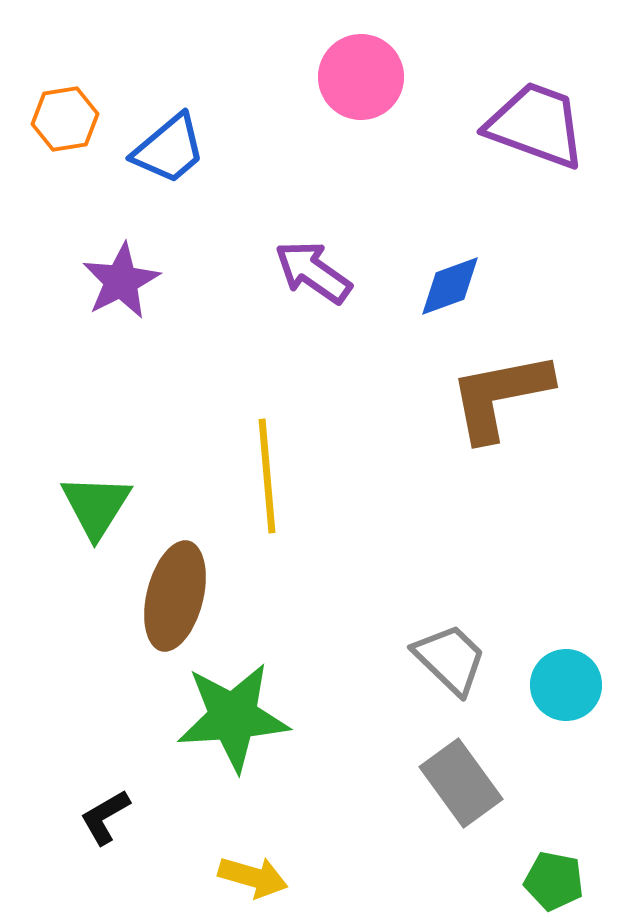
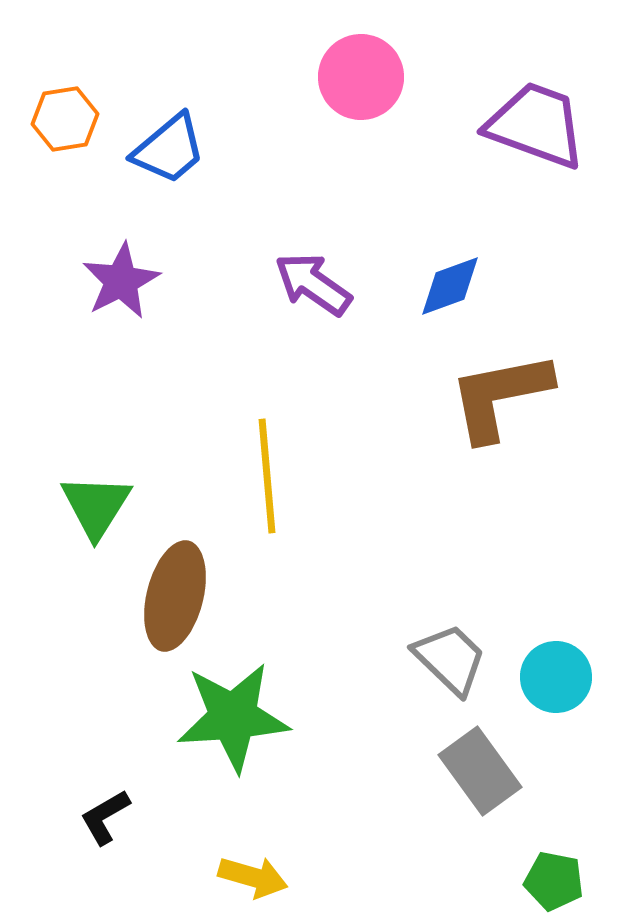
purple arrow: moved 12 px down
cyan circle: moved 10 px left, 8 px up
gray rectangle: moved 19 px right, 12 px up
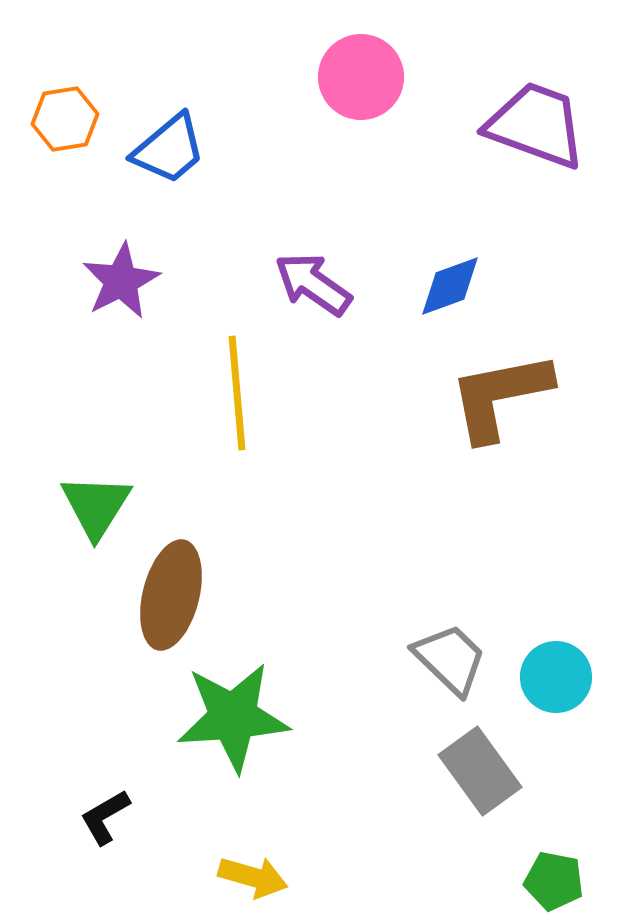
yellow line: moved 30 px left, 83 px up
brown ellipse: moved 4 px left, 1 px up
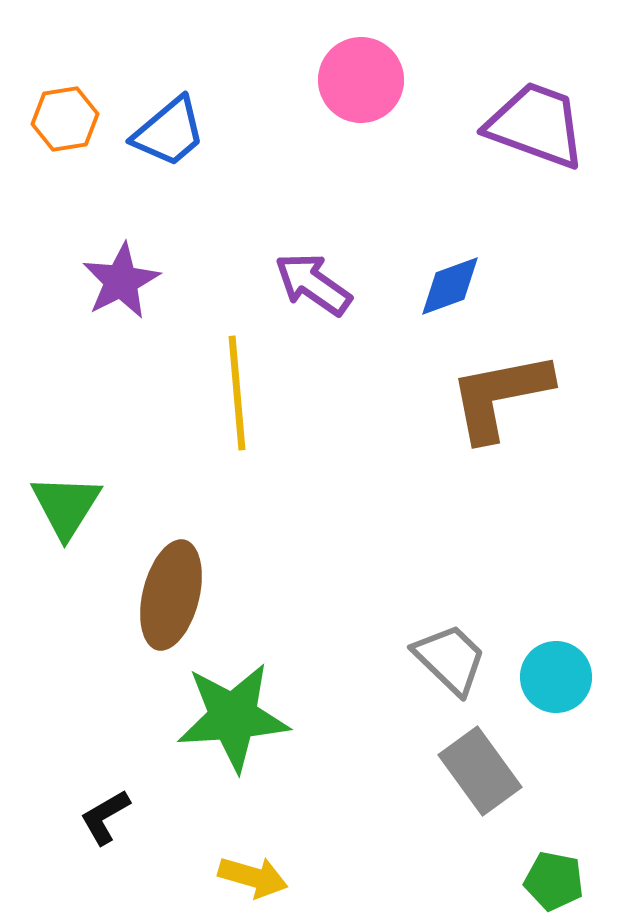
pink circle: moved 3 px down
blue trapezoid: moved 17 px up
green triangle: moved 30 px left
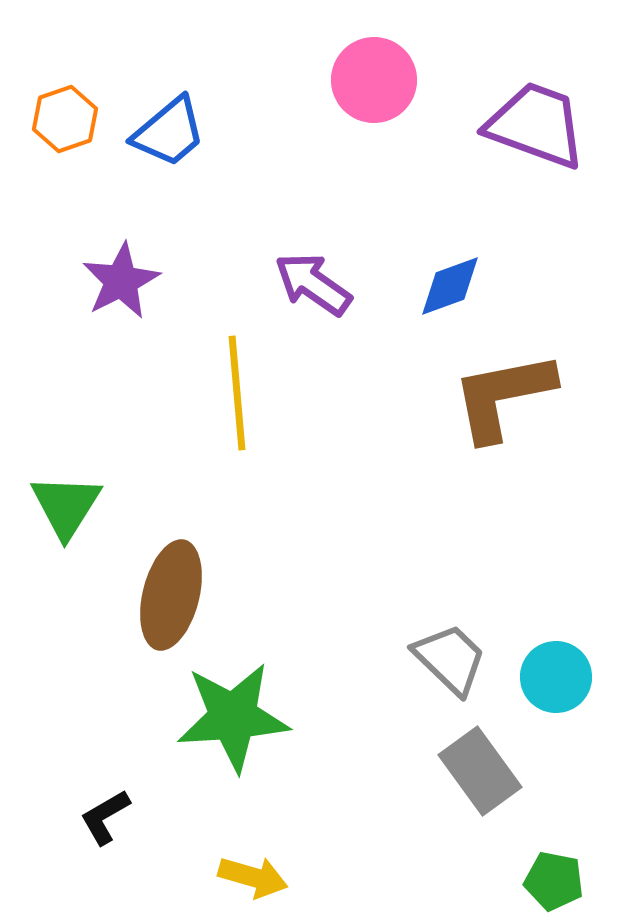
pink circle: moved 13 px right
orange hexagon: rotated 10 degrees counterclockwise
brown L-shape: moved 3 px right
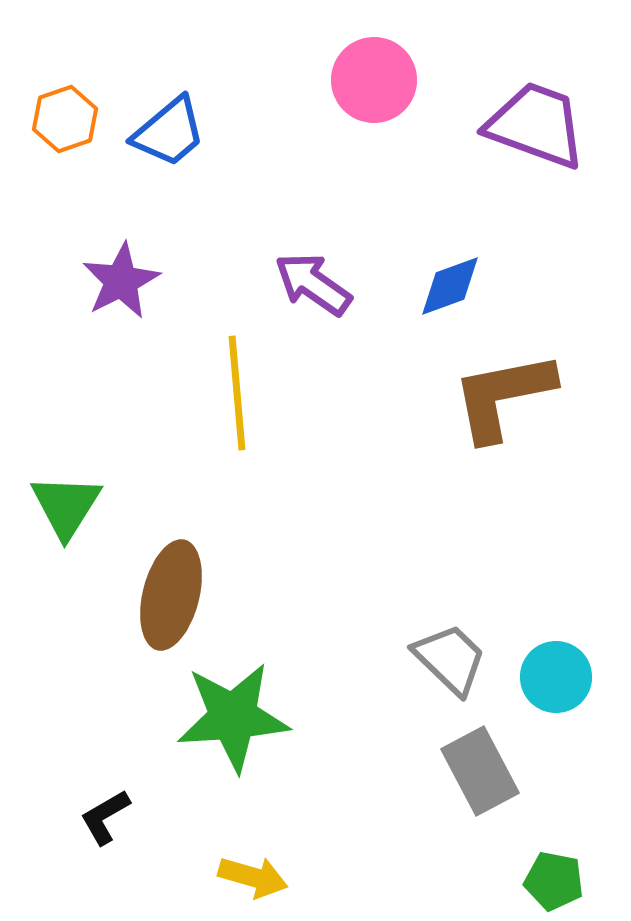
gray rectangle: rotated 8 degrees clockwise
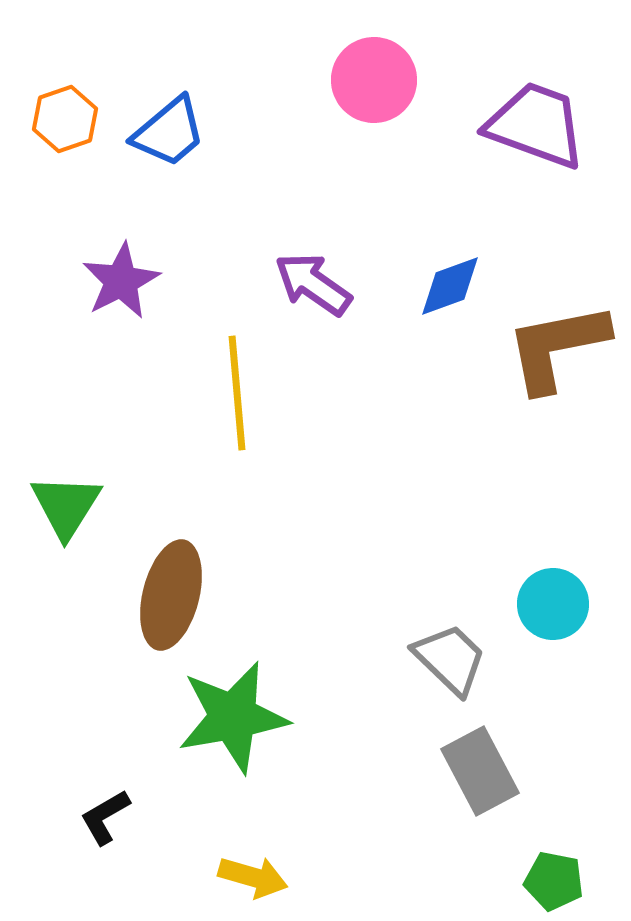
brown L-shape: moved 54 px right, 49 px up
cyan circle: moved 3 px left, 73 px up
green star: rotated 6 degrees counterclockwise
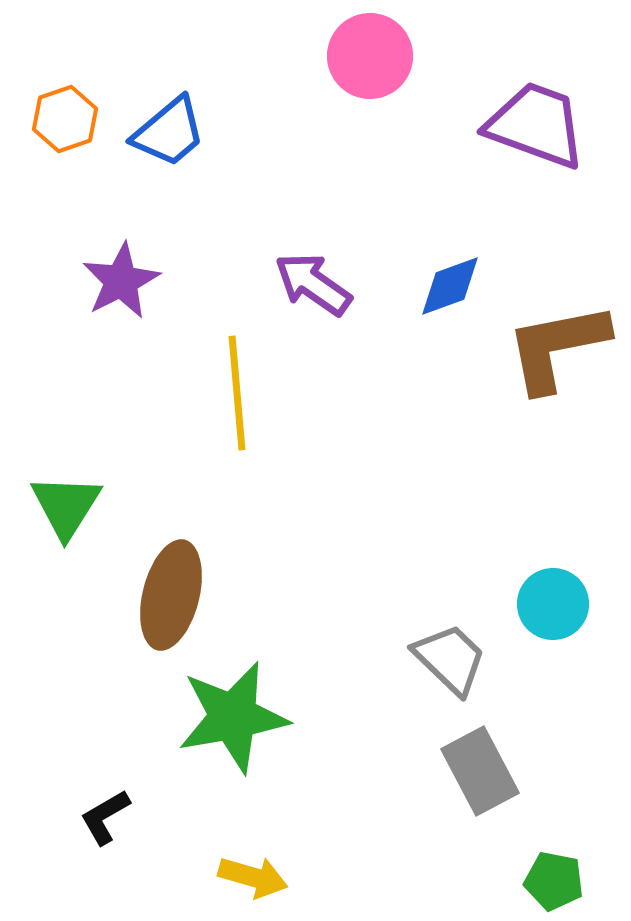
pink circle: moved 4 px left, 24 px up
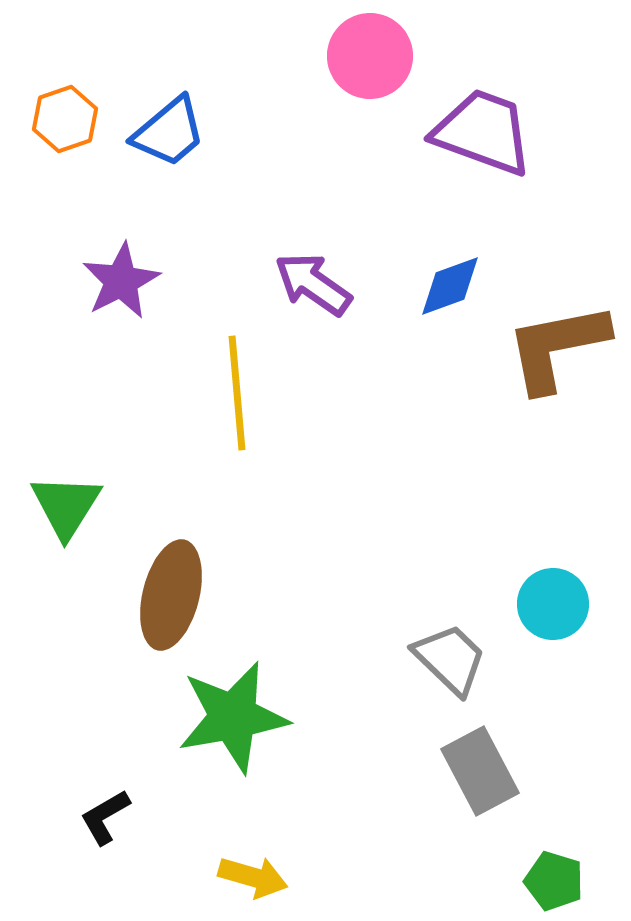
purple trapezoid: moved 53 px left, 7 px down
green pentagon: rotated 6 degrees clockwise
